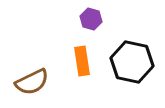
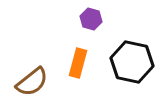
orange rectangle: moved 4 px left, 2 px down; rotated 24 degrees clockwise
brown semicircle: rotated 12 degrees counterclockwise
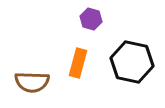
brown semicircle: rotated 40 degrees clockwise
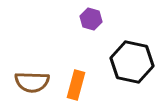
orange rectangle: moved 2 px left, 22 px down
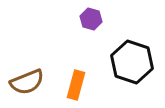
black hexagon: rotated 6 degrees clockwise
brown semicircle: moved 5 px left; rotated 24 degrees counterclockwise
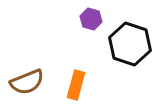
black hexagon: moved 2 px left, 18 px up
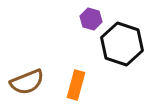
black hexagon: moved 8 px left
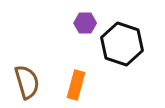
purple hexagon: moved 6 px left, 4 px down; rotated 15 degrees counterclockwise
brown semicircle: rotated 84 degrees counterclockwise
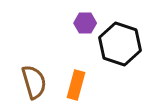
black hexagon: moved 2 px left
brown semicircle: moved 7 px right
